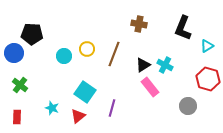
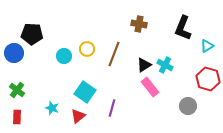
black triangle: moved 1 px right
green cross: moved 3 px left, 5 px down
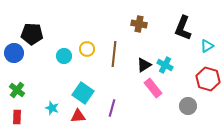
brown line: rotated 15 degrees counterclockwise
pink rectangle: moved 3 px right, 1 px down
cyan square: moved 2 px left, 1 px down
red triangle: rotated 35 degrees clockwise
